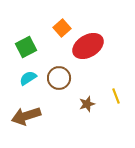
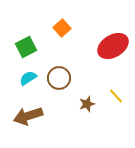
red ellipse: moved 25 px right
yellow line: rotated 21 degrees counterclockwise
brown arrow: moved 2 px right
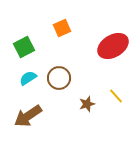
orange square: rotated 18 degrees clockwise
green square: moved 2 px left
brown arrow: rotated 16 degrees counterclockwise
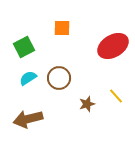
orange square: rotated 24 degrees clockwise
brown arrow: moved 3 px down; rotated 20 degrees clockwise
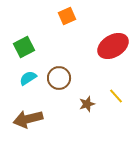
orange square: moved 5 px right, 12 px up; rotated 24 degrees counterclockwise
